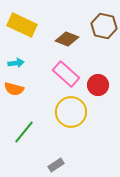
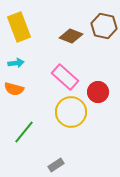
yellow rectangle: moved 3 px left, 2 px down; rotated 44 degrees clockwise
brown diamond: moved 4 px right, 3 px up
pink rectangle: moved 1 px left, 3 px down
red circle: moved 7 px down
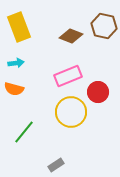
pink rectangle: moved 3 px right, 1 px up; rotated 64 degrees counterclockwise
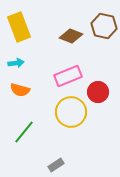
orange semicircle: moved 6 px right, 1 px down
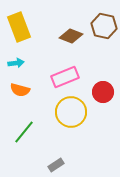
pink rectangle: moved 3 px left, 1 px down
red circle: moved 5 px right
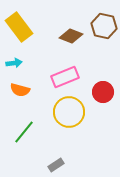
yellow rectangle: rotated 16 degrees counterclockwise
cyan arrow: moved 2 px left
yellow circle: moved 2 px left
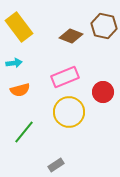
orange semicircle: rotated 30 degrees counterclockwise
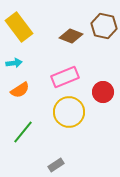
orange semicircle: rotated 18 degrees counterclockwise
green line: moved 1 px left
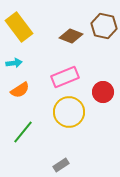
gray rectangle: moved 5 px right
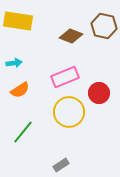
yellow rectangle: moved 1 px left, 6 px up; rotated 44 degrees counterclockwise
red circle: moved 4 px left, 1 px down
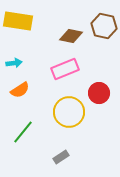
brown diamond: rotated 10 degrees counterclockwise
pink rectangle: moved 8 px up
gray rectangle: moved 8 px up
